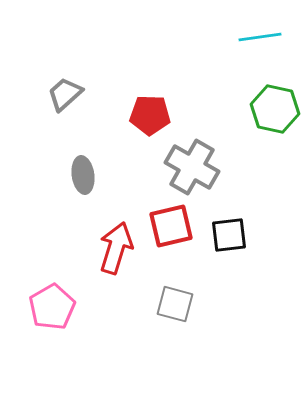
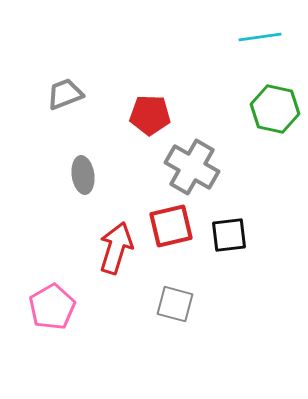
gray trapezoid: rotated 21 degrees clockwise
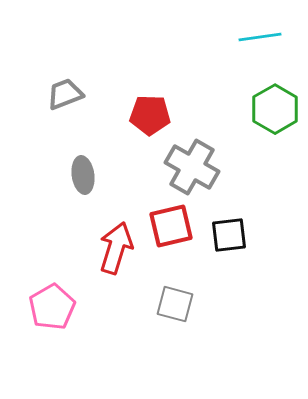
green hexagon: rotated 18 degrees clockwise
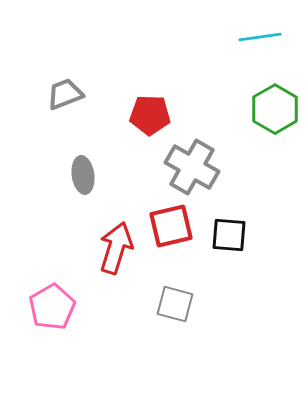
black square: rotated 12 degrees clockwise
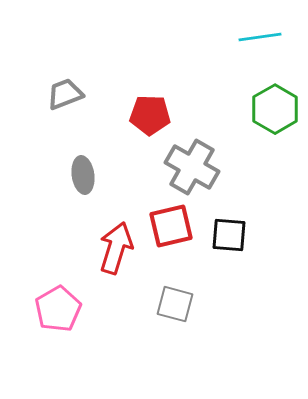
pink pentagon: moved 6 px right, 2 px down
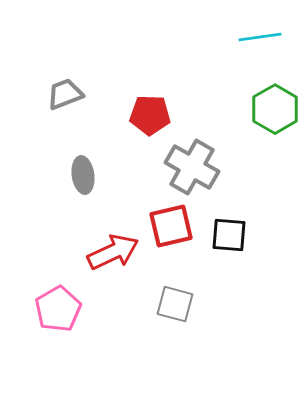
red arrow: moved 3 px left, 4 px down; rotated 48 degrees clockwise
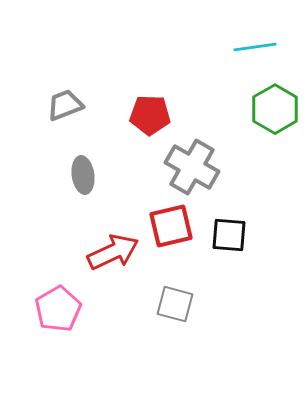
cyan line: moved 5 px left, 10 px down
gray trapezoid: moved 11 px down
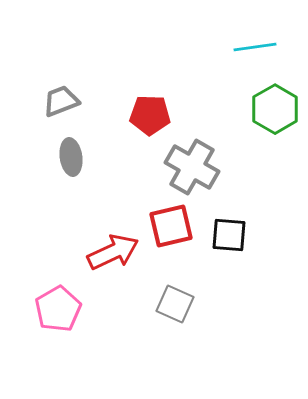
gray trapezoid: moved 4 px left, 4 px up
gray ellipse: moved 12 px left, 18 px up
gray square: rotated 9 degrees clockwise
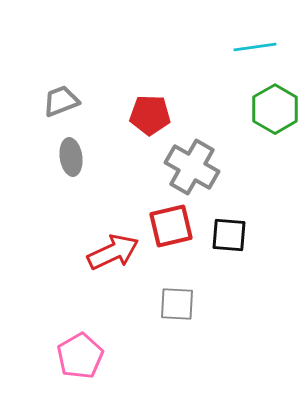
gray square: moved 2 px right; rotated 21 degrees counterclockwise
pink pentagon: moved 22 px right, 47 px down
